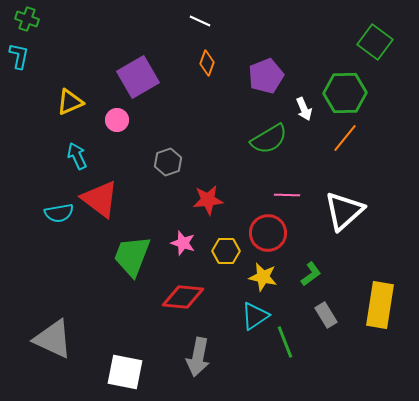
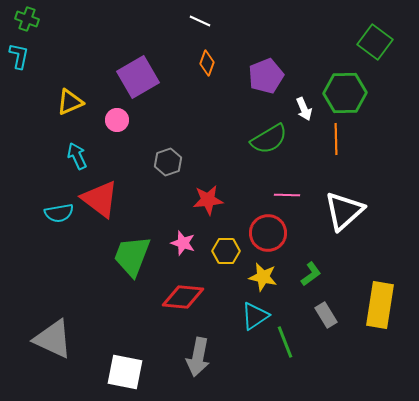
orange line: moved 9 px left, 1 px down; rotated 40 degrees counterclockwise
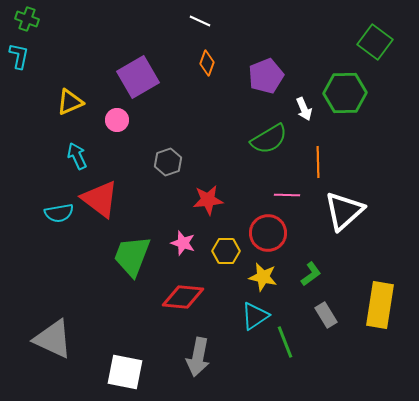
orange line: moved 18 px left, 23 px down
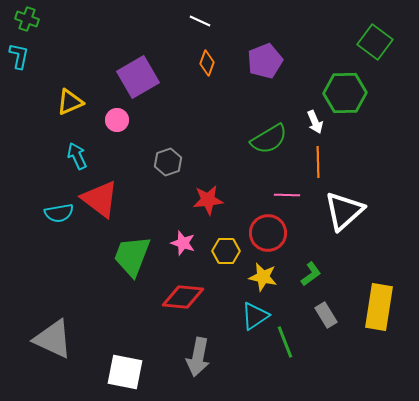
purple pentagon: moved 1 px left, 15 px up
white arrow: moved 11 px right, 13 px down
yellow rectangle: moved 1 px left, 2 px down
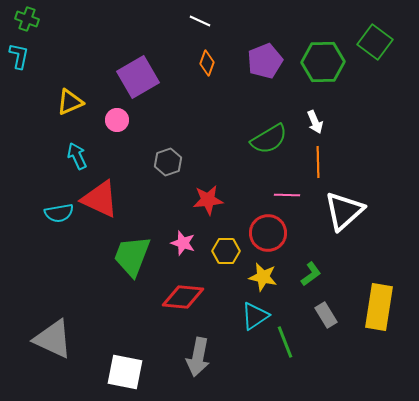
green hexagon: moved 22 px left, 31 px up
red triangle: rotated 12 degrees counterclockwise
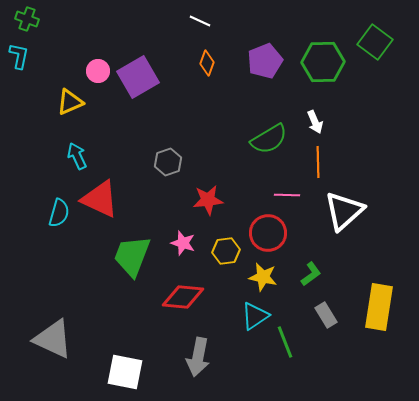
pink circle: moved 19 px left, 49 px up
cyan semicircle: rotated 64 degrees counterclockwise
yellow hexagon: rotated 8 degrees counterclockwise
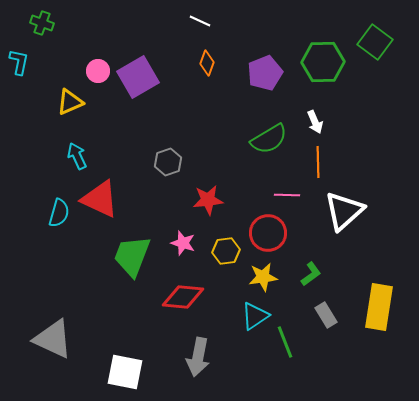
green cross: moved 15 px right, 4 px down
cyan L-shape: moved 6 px down
purple pentagon: moved 12 px down
yellow star: rotated 20 degrees counterclockwise
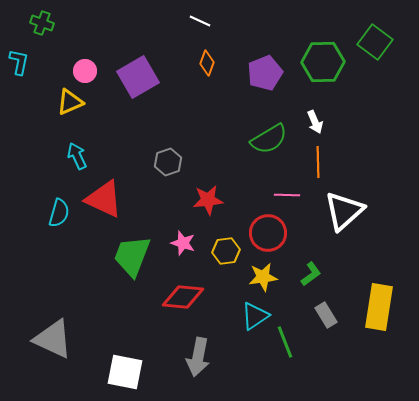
pink circle: moved 13 px left
red triangle: moved 4 px right
